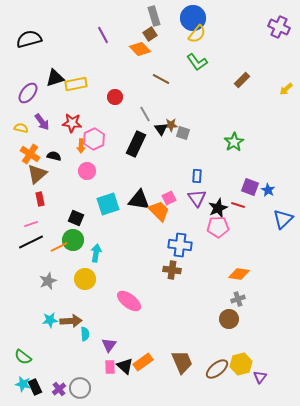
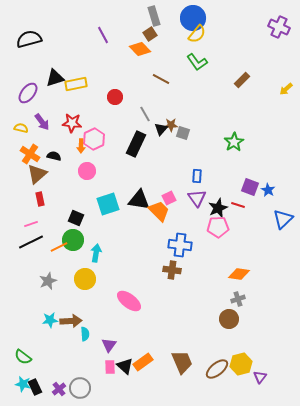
black triangle at (161, 129): rotated 16 degrees clockwise
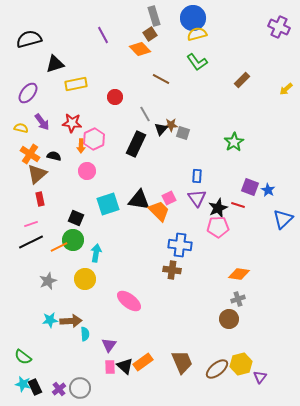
yellow semicircle at (197, 34): rotated 144 degrees counterclockwise
black triangle at (55, 78): moved 14 px up
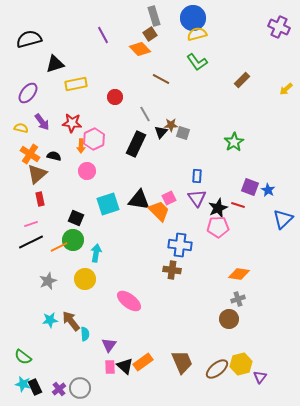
black triangle at (161, 129): moved 3 px down
brown arrow at (71, 321): rotated 125 degrees counterclockwise
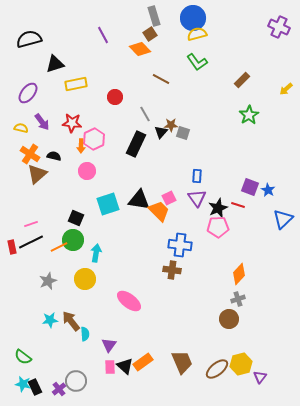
green star at (234, 142): moved 15 px right, 27 px up
red rectangle at (40, 199): moved 28 px left, 48 px down
orange diamond at (239, 274): rotated 55 degrees counterclockwise
gray circle at (80, 388): moved 4 px left, 7 px up
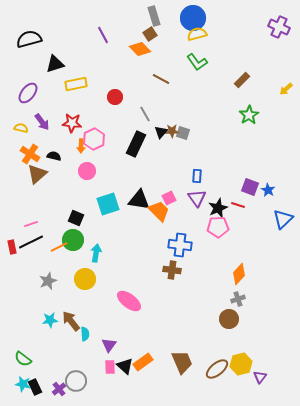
brown star at (171, 125): moved 1 px right, 6 px down
green semicircle at (23, 357): moved 2 px down
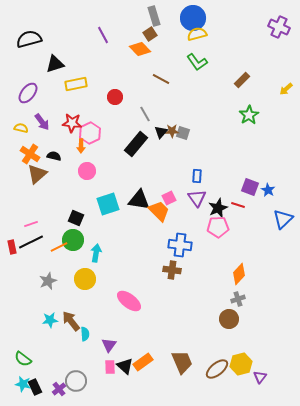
pink hexagon at (94, 139): moved 4 px left, 6 px up
black rectangle at (136, 144): rotated 15 degrees clockwise
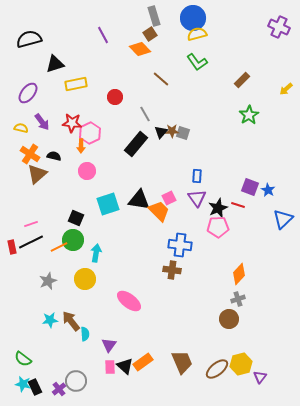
brown line at (161, 79): rotated 12 degrees clockwise
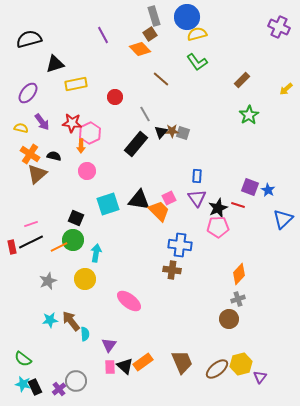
blue circle at (193, 18): moved 6 px left, 1 px up
